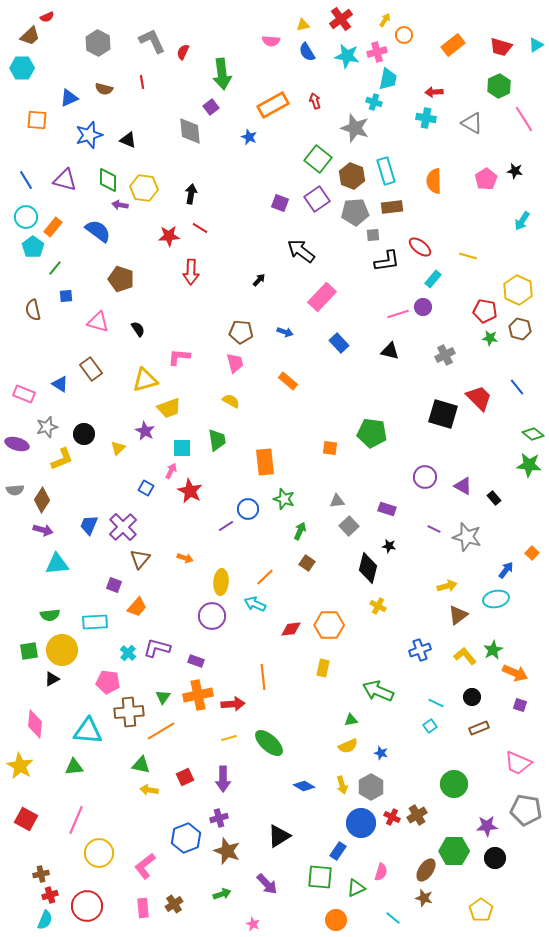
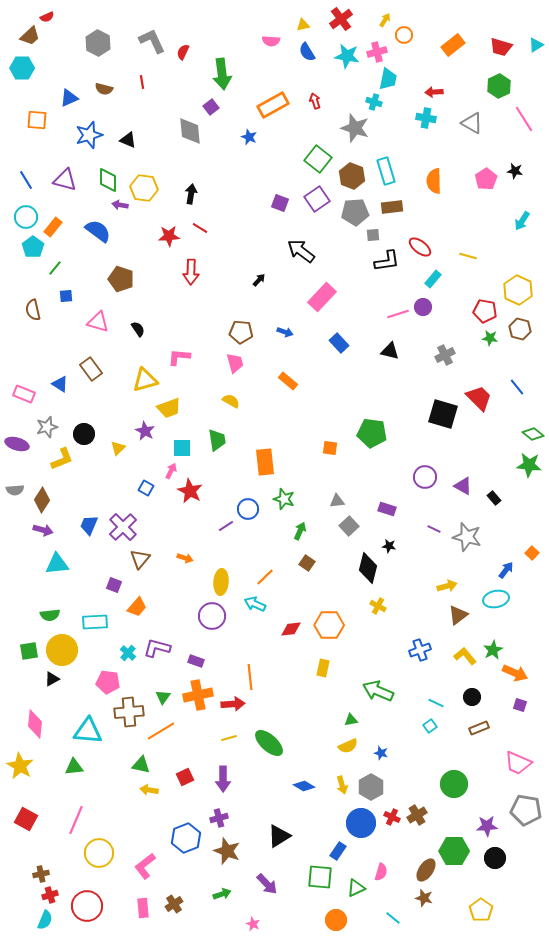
orange line at (263, 677): moved 13 px left
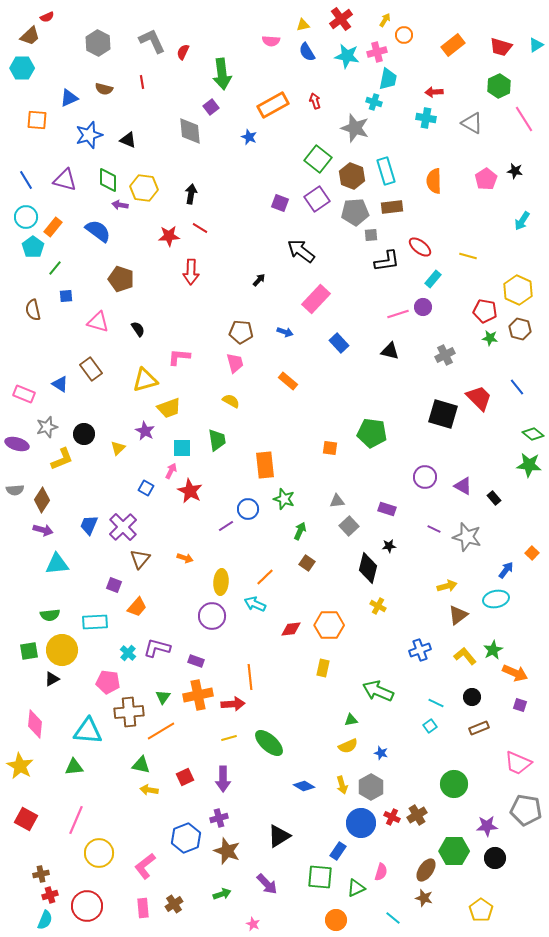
gray square at (373, 235): moved 2 px left
pink rectangle at (322, 297): moved 6 px left, 2 px down
orange rectangle at (265, 462): moved 3 px down
black star at (389, 546): rotated 16 degrees counterclockwise
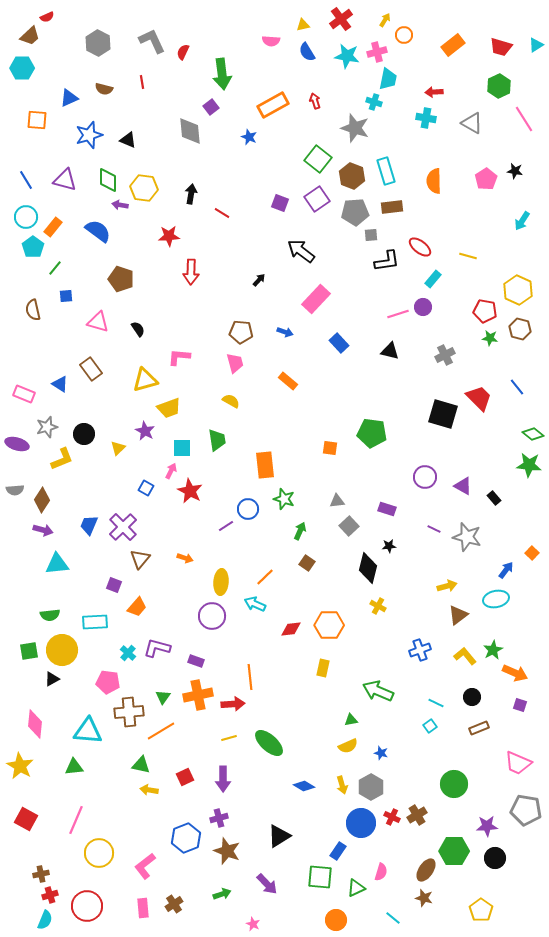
red line at (200, 228): moved 22 px right, 15 px up
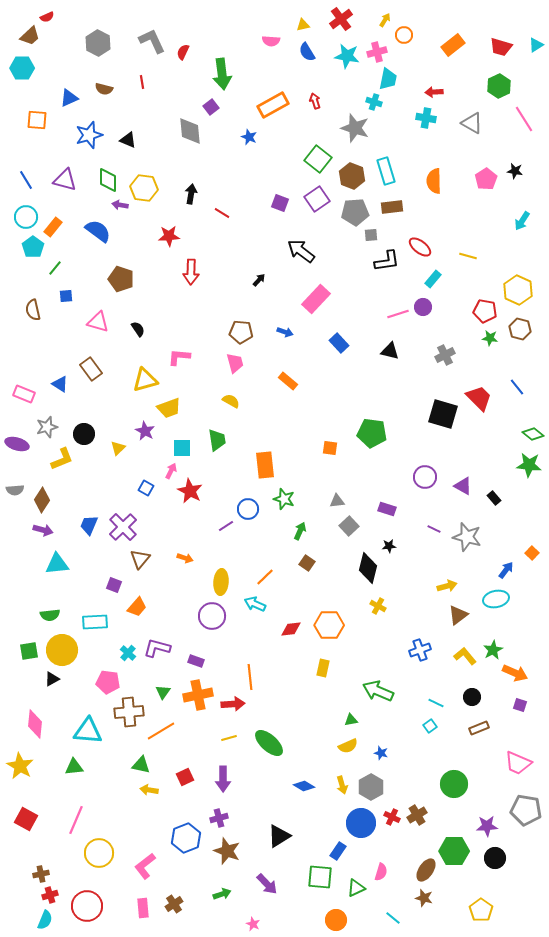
green triangle at (163, 697): moved 5 px up
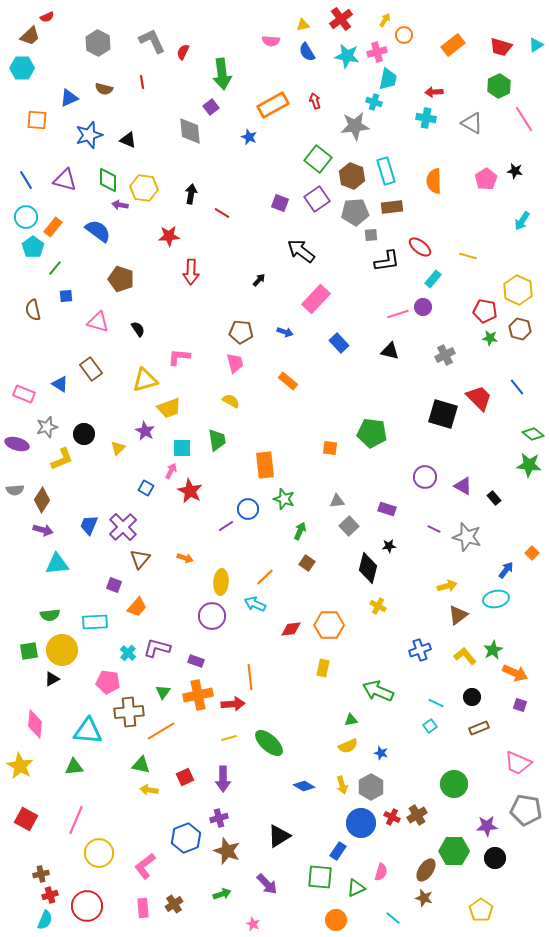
gray star at (355, 128): moved 2 px up; rotated 24 degrees counterclockwise
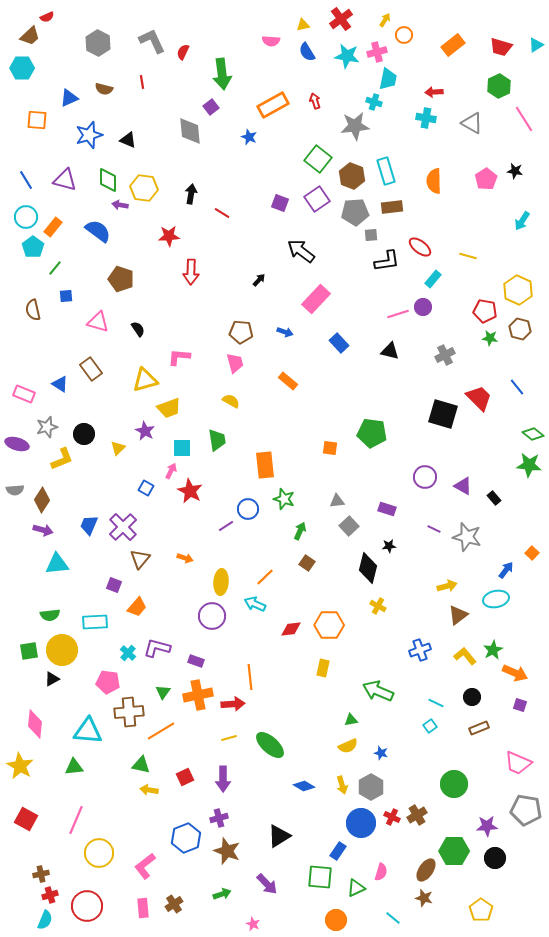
green ellipse at (269, 743): moved 1 px right, 2 px down
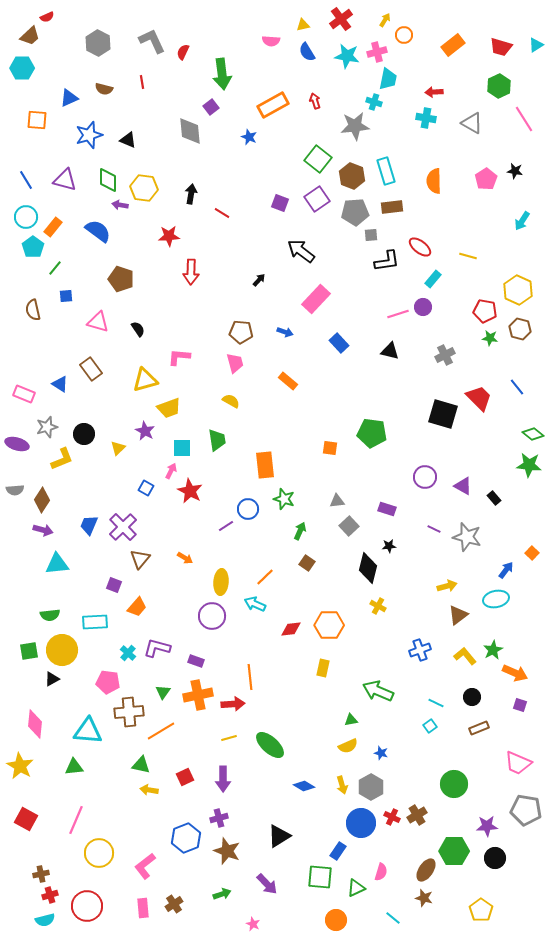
orange arrow at (185, 558): rotated 14 degrees clockwise
cyan semicircle at (45, 920): rotated 54 degrees clockwise
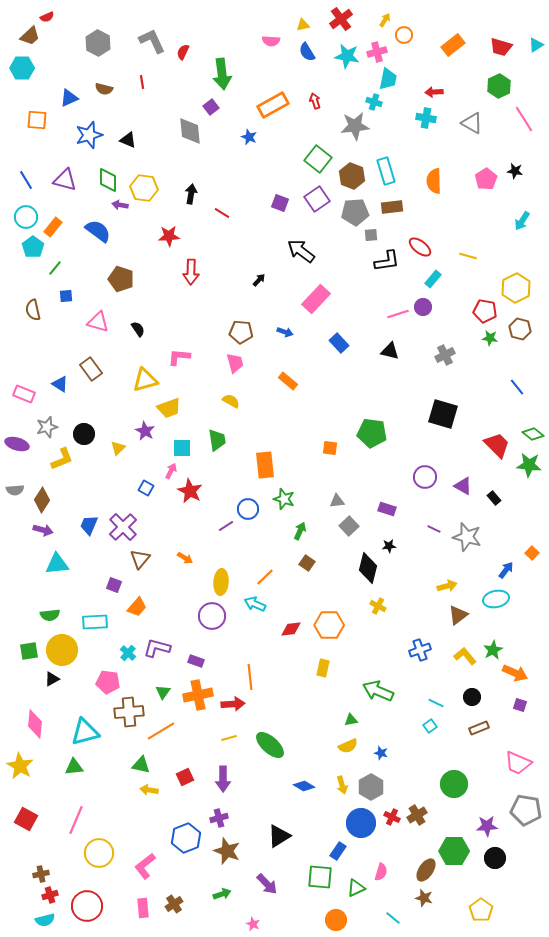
yellow hexagon at (518, 290): moved 2 px left, 2 px up; rotated 8 degrees clockwise
red trapezoid at (479, 398): moved 18 px right, 47 px down
cyan triangle at (88, 731): moved 3 px left, 1 px down; rotated 20 degrees counterclockwise
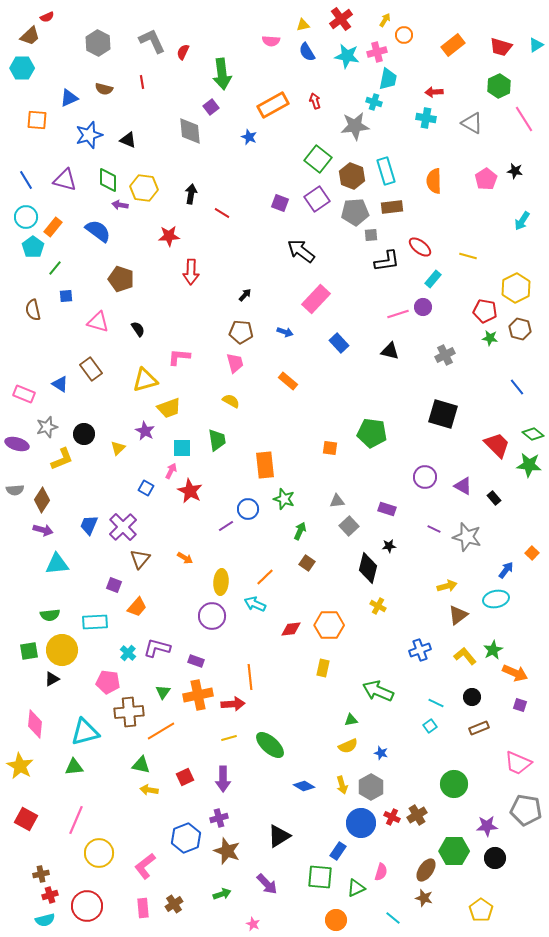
black arrow at (259, 280): moved 14 px left, 15 px down
